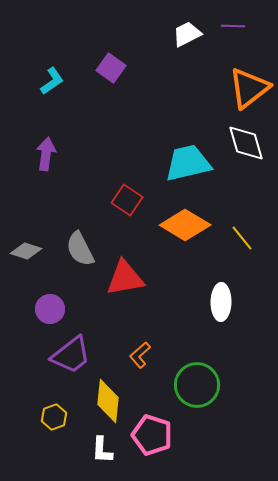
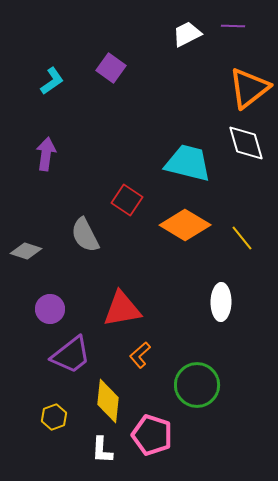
cyan trapezoid: rotated 27 degrees clockwise
gray semicircle: moved 5 px right, 14 px up
red triangle: moved 3 px left, 31 px down
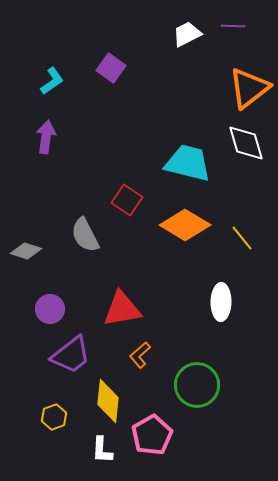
purple arrow: moved 17 px up
pink pentagon: rotated 24 degrees clockwise
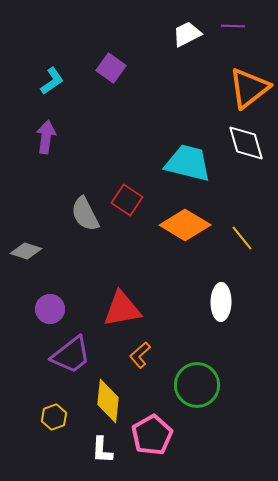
gray semicircle: moved 21 px up
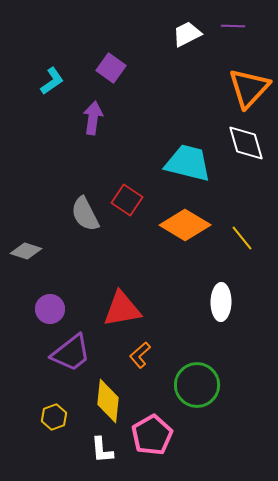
orange triangle: rotated 9 degrees counterclockwise
purple arrow: moved 47 px right, 19 px up
purple trapezoid: moved 2 px up
white L-shape: rotated 8 degrees counterclockwise
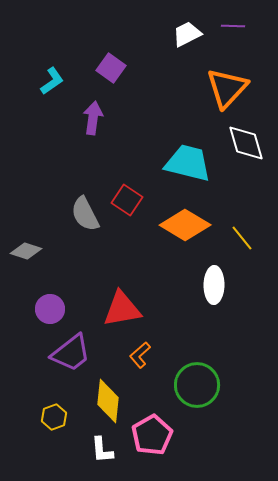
orange triangle: moved 22 px left
white ellipse: moved 7 px left, 17 px up
